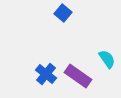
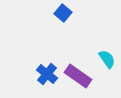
blue cross: moved 1 px right
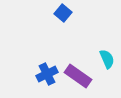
cyan semicircle: rotated 12 degrees clockwise
blue cross: rotated 25 degrees clockwise
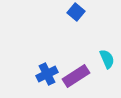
blue square: moved 13 px right, 1 px up
purple rectangle: moved 2 px left; rotated 68 degrees counterclockwise
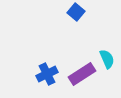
purple rectangle: moved 6 px right, 2 px up
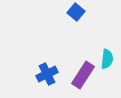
cyan semicircle: rotated 30 degrees clockwise
purple rectangle: moved 1 px right, 1 px down; rotated 24 degrees counterclockwise
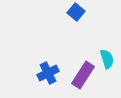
cyan semicircle: rotated 24 degrees counterclockwise
blue cross: moved 1 px right, 1 px up
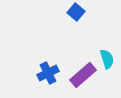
purple rectangle: rotated 16 degrees clockwise
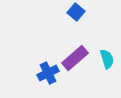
purple rectangle: moved 8 px left, 17 px up
